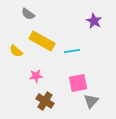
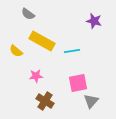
purple star: rotated 14 degrees counterclockwise
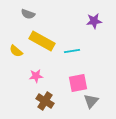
gray semicircle: rotated 16 degrees counterclockwise
purple star: rotated 21 degrees counterclockwise
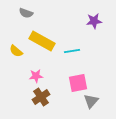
gray semicircle: moved 2 px left, 1 px up
brown cross: moved 4 px left, 4 px up; rotated 24 degrees clockwise
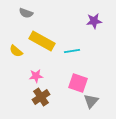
pink square: rotated 30 degrees clockwise
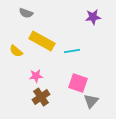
purple star: moved 1 px left, 4 px up
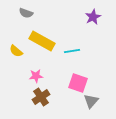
purple star: rotated 21 degrees counterclockwise
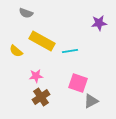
purple star: moved 6 px right, 6 px down; rotated 21 degrees clockwise
cyan line: moved 2 px left
gray triangle: rotated 21 degrees clockwise
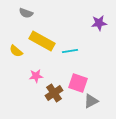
brown cross: moved 13 px right, 4 px up
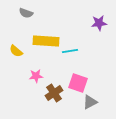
yellow rectangle: moved 4 px right; rotated 25 degrees counterclockwise
gray triangle: moved 1 px left, 1 px down
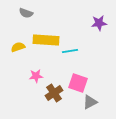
yellow rectangle: moved 1 px up
yellow semicircle: moved 2 px right, 4 px up; rotated 120 degrees clockwise
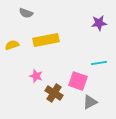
yellow rectangle: rotated 15 degrees counterclockwise
yellow semicircle: moved 6 px left, 2 px up
cyan line: moved 29 px right, 12 px down
pink star: rotated 24 degrees clockwise
pink square: moved 2 px up
brown cross: rotated 24 degrees counterclockwise
